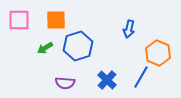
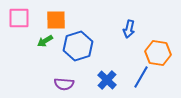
pink square: moved 2 px up
green arrow: moved 7 px up
orange hexagon: rotated 15 degrees counterclockwise
purple semicircle: moved 1 px left, 1 px down
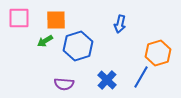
blue arrow: moved 9 px left, 5 px up
orange hexagon: rotated 25 degrees counterclockwise
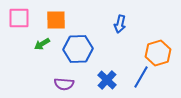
green arrow: moved 3 px left, 3 px down
blue hexagon: moved 3 px down; rotated 16 degrees clockwise
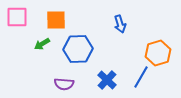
pink square: moved 2 px left, 1 px up
blue arrow: rotated 30 degrees counterclockwise
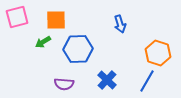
pink square: rotated 15 degrees counterclockwise
green arrow: moved 1 px right, 2 px up
orange hexagon: rotated 25 degrees counterclockwise
blue line: moved 6 px right, 4 px down
